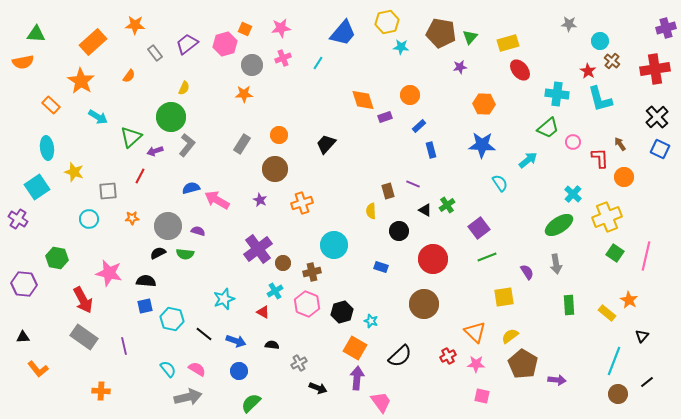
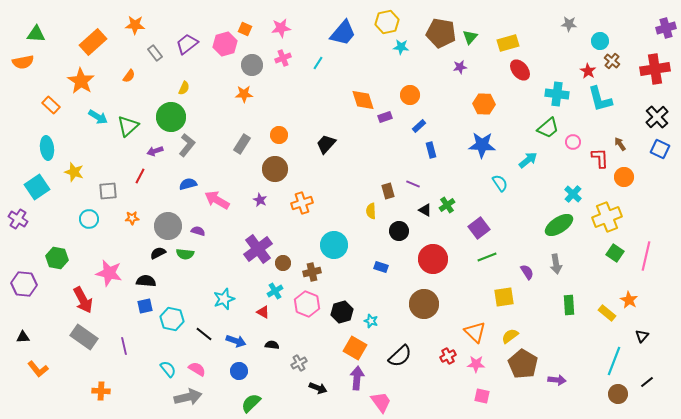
green triangle at (131, 137): moved 3 px left, 11 px up
blue semicircle at (191, 188): moved 3 px left, 4 px up
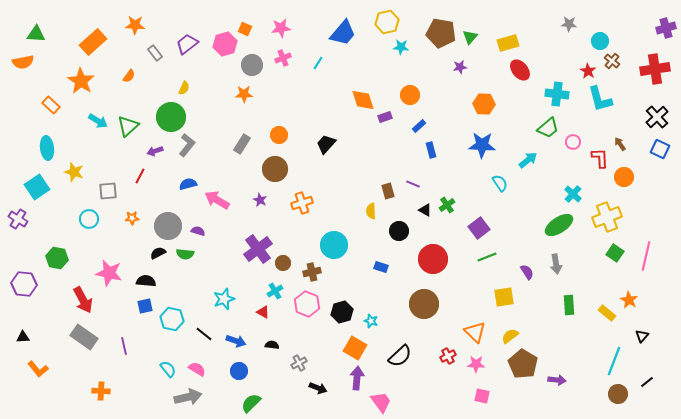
cyan arrow at (98, 117): moved 4 px down
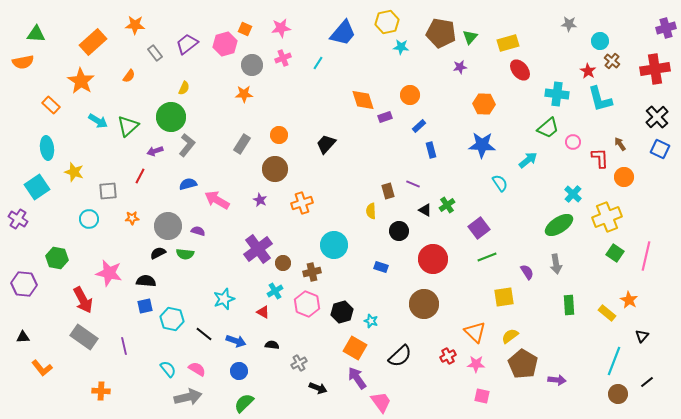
orange L-shape at (38, 369): moved 4 px right, 1 px up
purple arrow at (357, 378): rotated 40 degrees counterclockwise
green semicircle at (251, 403): moved 7 px left
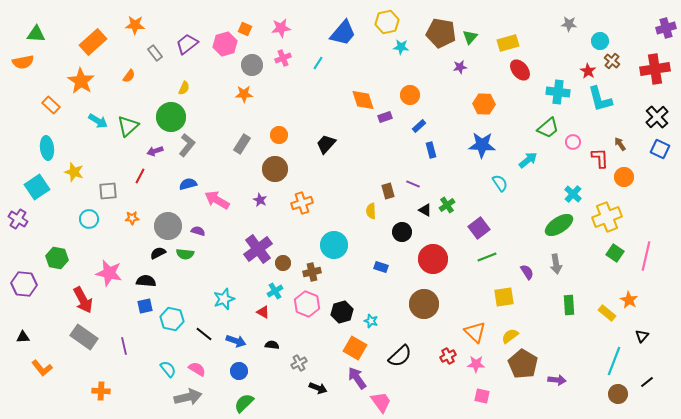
cyan cross at (557, 94): moved 1 px right, 2 px up
black circle at (399, 231): moved 3 px right, 1 px down
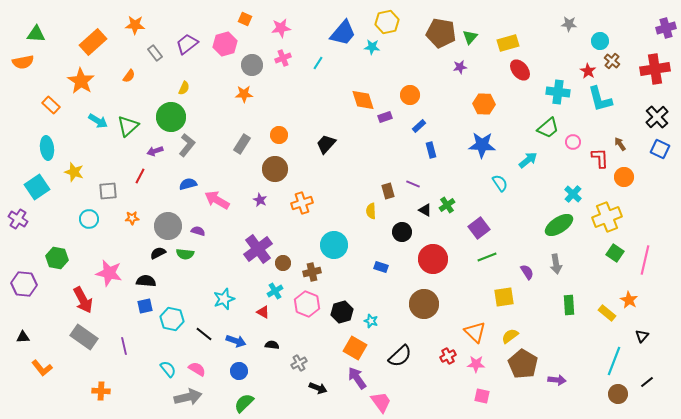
orange square at (245, 29): moved 10 px up
cyan star at (401, 47): moved 29 px left
pink line at (646, 256): moved 1 px left, 4 px down
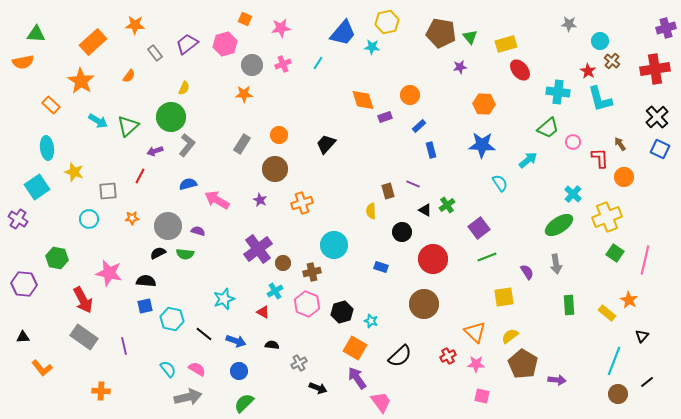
green triangle at (470, 37): rotated 21 degrees counterclockwise
yellow rectangle at (508, 43): moved 2 px left, 1 px down
pink cross at (283, 58): moved 6 px down
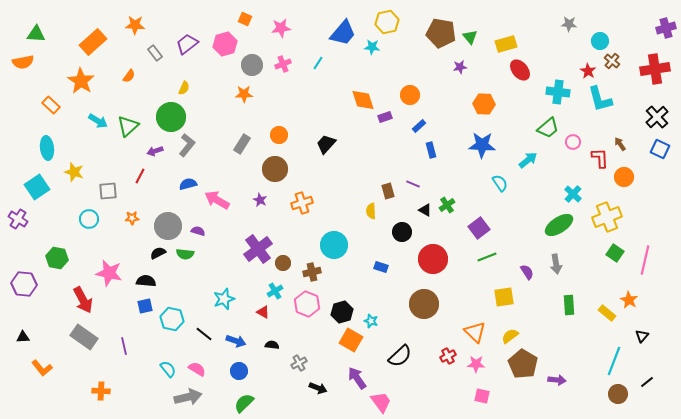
orange square at (355, 348): moved 4 px left, 8 px up
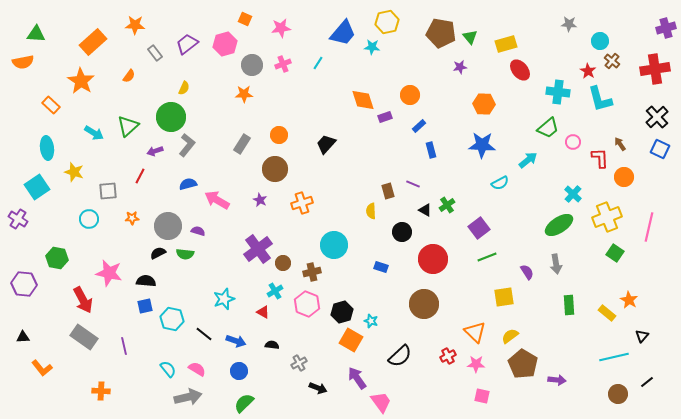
cyan arrow at (98, 121): moved 4 px left, 12 px down
cyan semicircle at (500, 183): rotated 96 degrees clockwise
pink line at (645, 260): moved 4 px right, 33 px up
cyan line at (614, 361): moved 4 px up; rotated 56 degrees clockwise
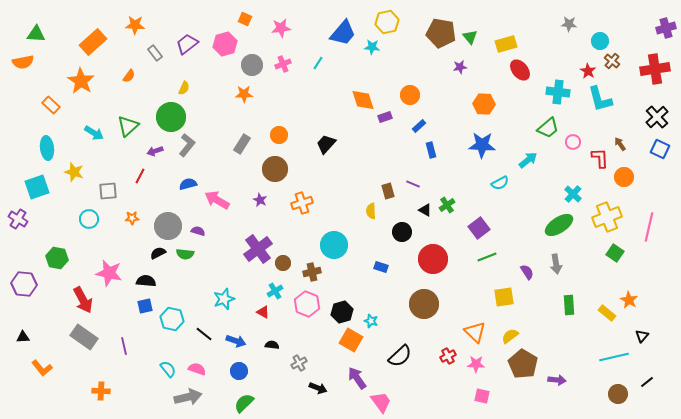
cyan square at (37, 187): rotated 15 degrees clockwise
pink semicircle at (197, 369): rotated 12 degrees counterclockwise
